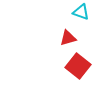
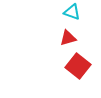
cyan triangle: moved 9 px left
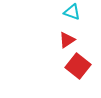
red triangle: moved 1 px left, 2 px down; rotated 18 degrees counterclockwise
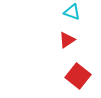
red square: moved 10 px down
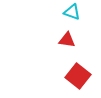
red triangle: rotated 42 degrees clockwise
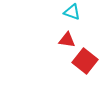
red square: moved 7 px right, 15 px up
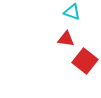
red triangle: moved 1 px left, 1 px up
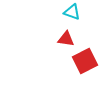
red square: rotated 25 degrees clockwise
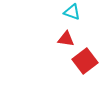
red square: rotated 10 degrees counterclockwise
